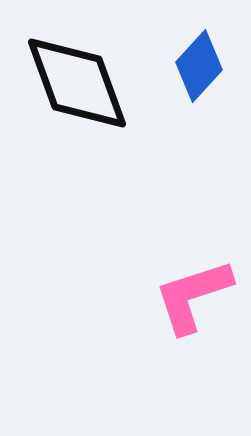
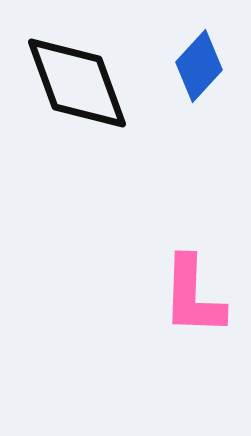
pink L-shape: rotated 70 degrees counterclockwise
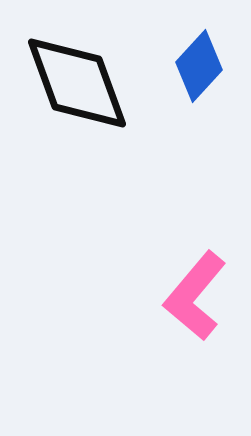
pink L-shape: moved 2 px right; rotated 38 degrees clockwise
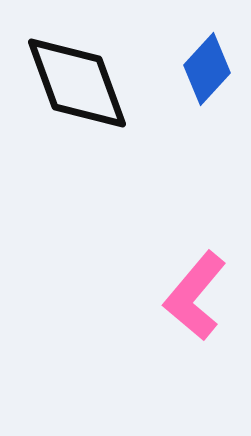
blue diamond: moved 8 px right, 3 px down
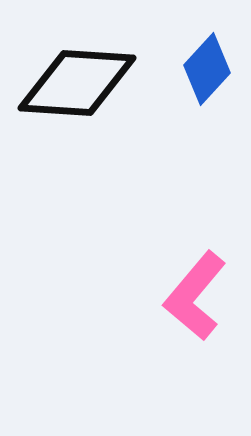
black diamond: rotated 66 degrees counterclockwise
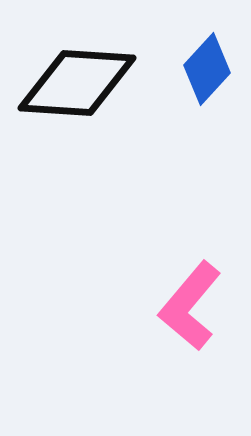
pink L-shape: moved 5 px left, 10 px down
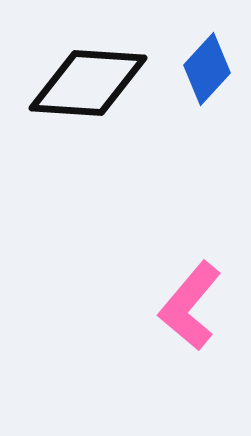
black diamond: moved 11 px right
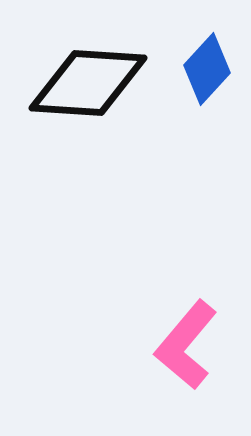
pink L-shape: moved 4 px left, 39 px down
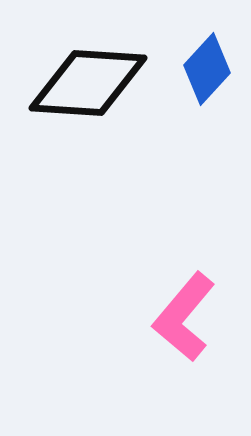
pink L-shape: moved 2 px left, 28 px up
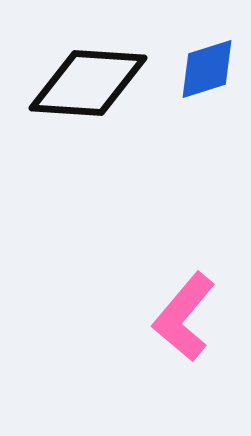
blue diamond: rotated 30 degrees clockwise
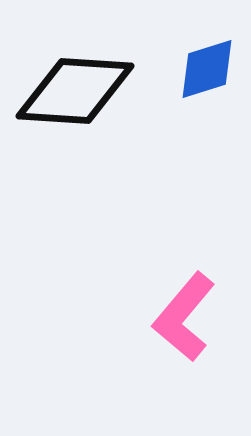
black diamond: moved 13 px left, 8 px down
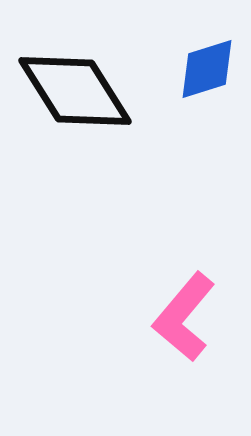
black diamond: rotated 54 degrees clockwise
